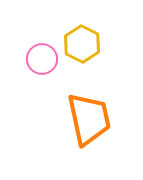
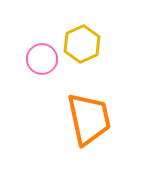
yellow hexagon: rotated 9 degrees clockwise
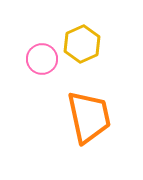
orange trapezoid: moved 2 px up
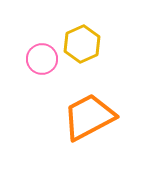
orange trapezoid: rotated 106 degrees counterclockwise
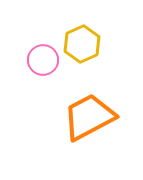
pink circle: moved 1 px right, 1 px down
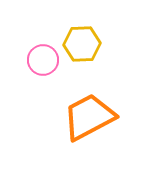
yellow hexagon: rotated 21 degrees clockwise
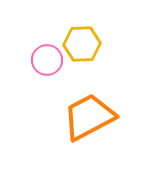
pink circle: moved 4 px right
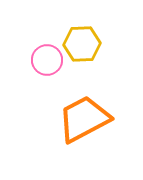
orange trapezoid: moved 5 px left, 2 px down
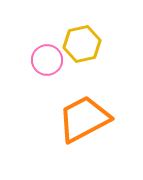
yellow hexagon: rotated 9 degrees counterclockwise
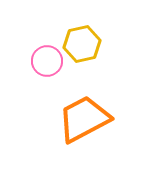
pink circle: moved 1 px down
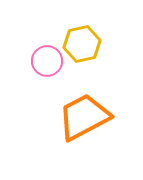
orange trapezoid: moved 2 px up
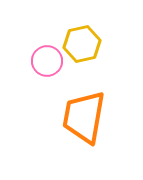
orange trapezoid: rotated 52 degrees counterclockwise
